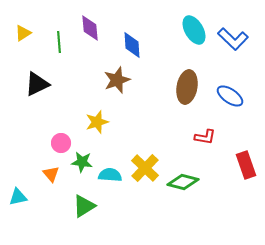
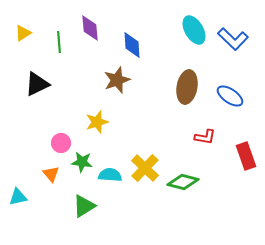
red rectangle: moved 9 px up
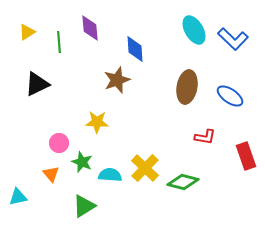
yellow triangle: moved 4 px right, 1 px up
blue diamond: moved 3 px right, 4 px down
yellow star: rotated 20 degrees clockwise
pink circle: moved 2 px left
green star: rotated 15 degrees clockwise
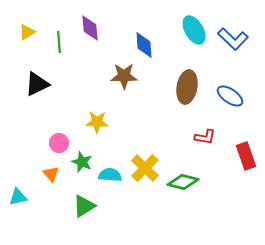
blue diamond: moved 9 px right, 4 px up
brown star: moved 7 px right, 4 px up; rotated 20 degrees clockwise
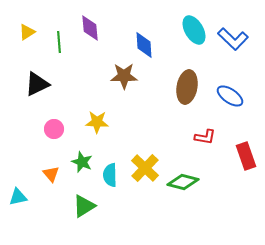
pink circle: moved 5 px left, 14 px up
cyan semicircle: rotated 95 degrees counterclockwise
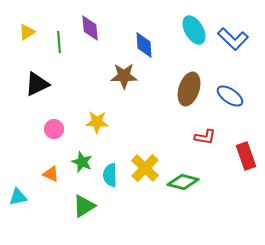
brown ellipse: moved 2 px right, 2 px down; rotated 8 degrees clockwise
orange triangle: rotated 24 degrees counterclockwise
